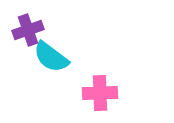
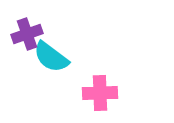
purple cross: moved 1 px left, 4 px down
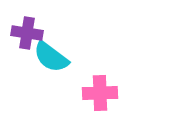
purple cross: moved 1 px up; rotated 28 degrees clockwise
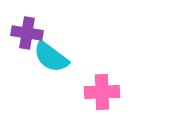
pink cross: moved 2 px right, 1 px up
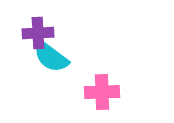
purple cross: moved 11 px right; rotated 12 degrees counterclockwise
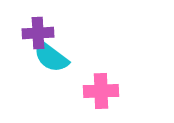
pink cross: moved 1 px left, 1 px up
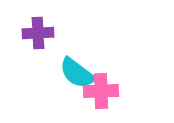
cyan semicircle: moved 26 px right, 16 px down
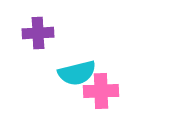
cyan semicircle: rotated 51 degrees counterclockwise
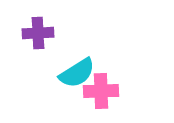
cyan semicircle: rotated 18 degrees counterclockwise
